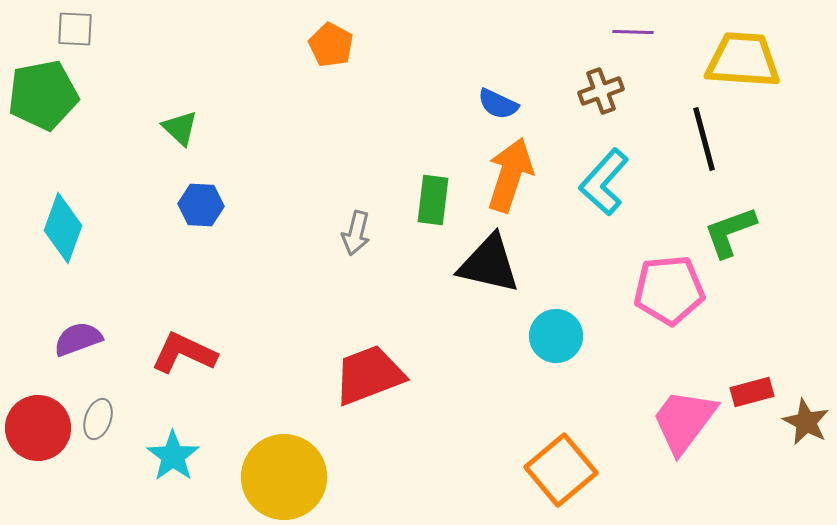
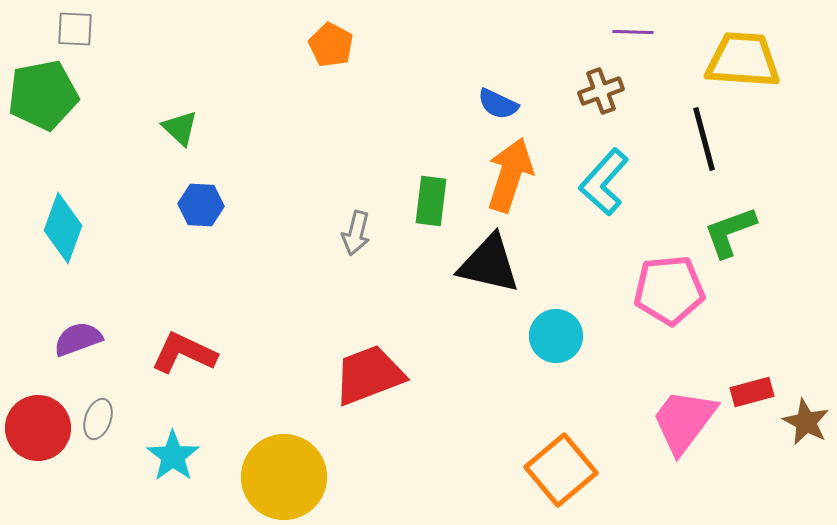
green rectangle: moved 2 px left, 1 px down
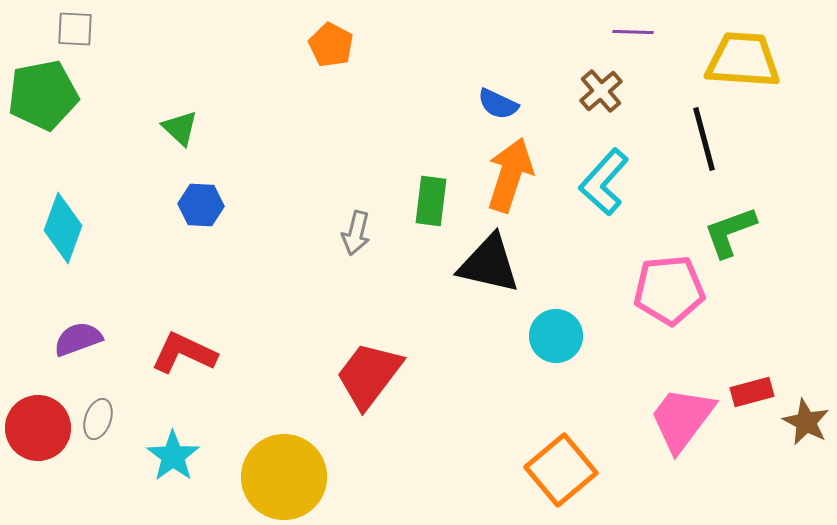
brown cross: rotated 21 degrees counterclockwise
red trapezoid: rotated 32 degrees counterclockwise
pink trapezoid: moved 2 px left, 2 px up
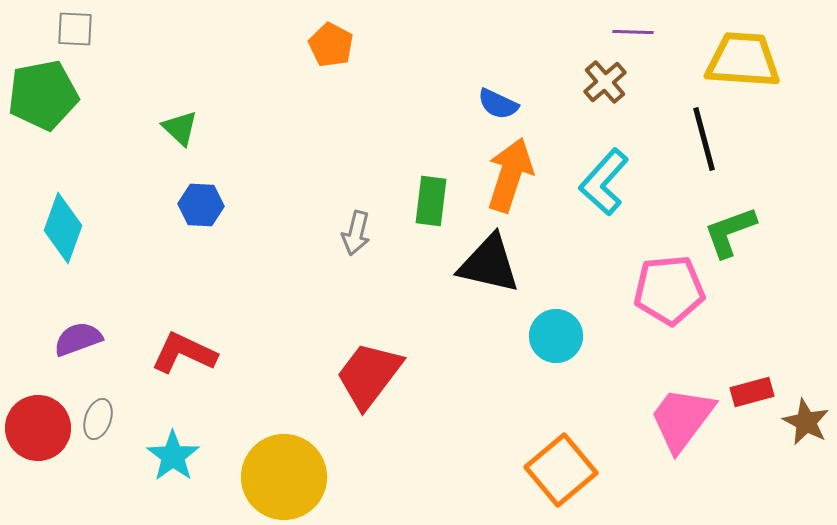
brown cross: moved 4 px right, 9 px up
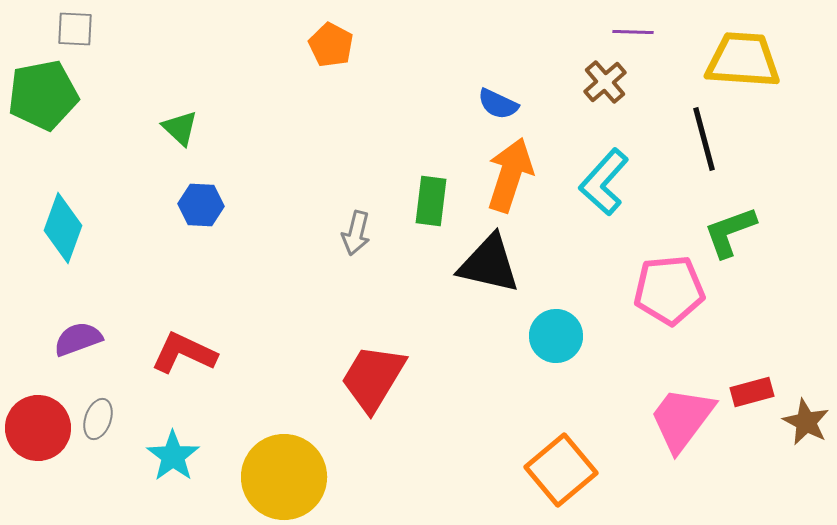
red trapezoid: moved 4 px right, 3 px down; rotated 6 degrees counterclockwise
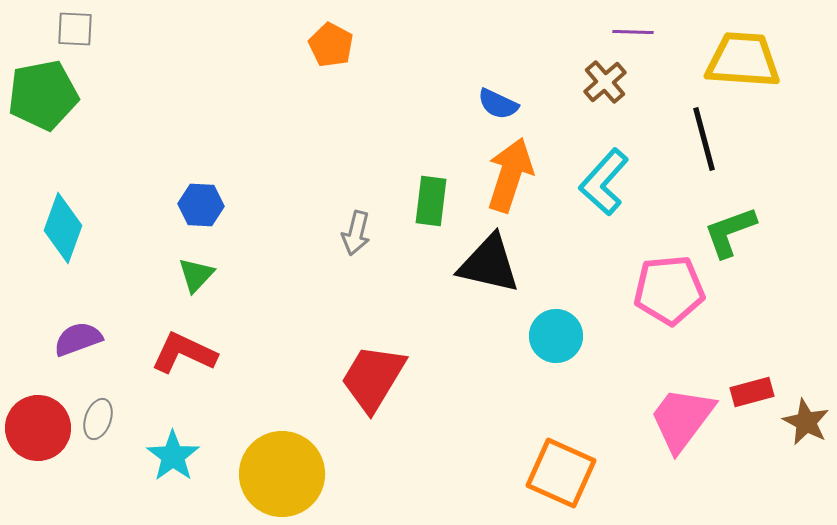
green triangle: moved 16 px right, 147 px down; rotated 30 degrees clockwise
orange square: moved 3 px down; rotated 26 degrees counterclockwise
yellow circle: moved 2 px left, 3 px up
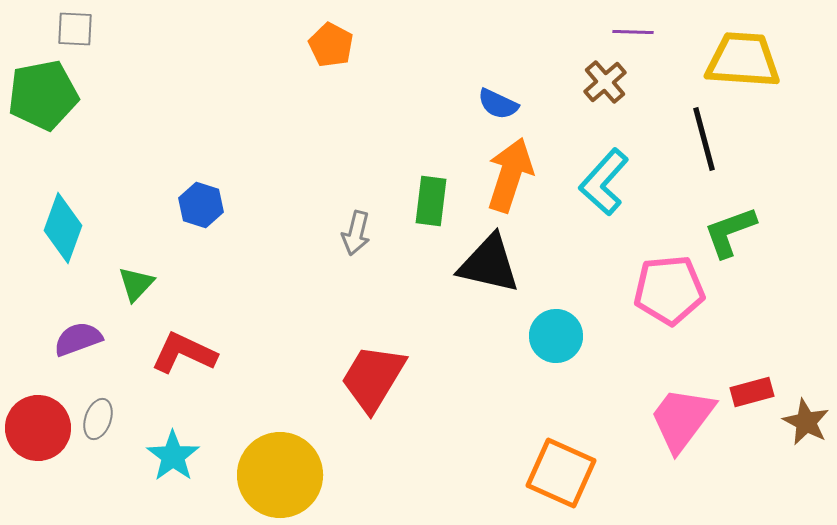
blue hexagon: rotated 15 degrees clockwise
green triangle: moved 60 px left, 9 px down
yellow circle: moved 2 px left, 1 px down
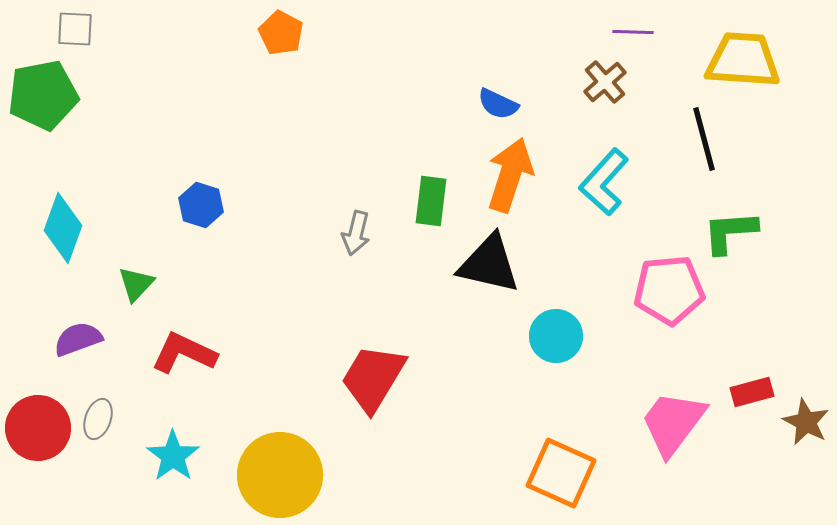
orange pentagon: moved 50 px left, 12 px up
green L-shape: rotated 16 degrees clockwise
pink trapezoid: moved 9 px left, 4 px down
